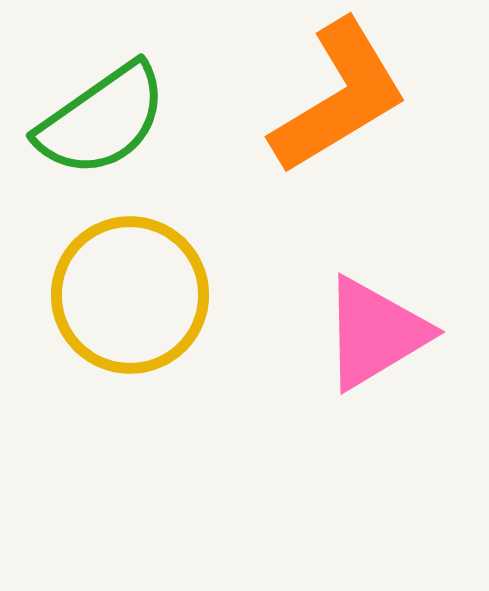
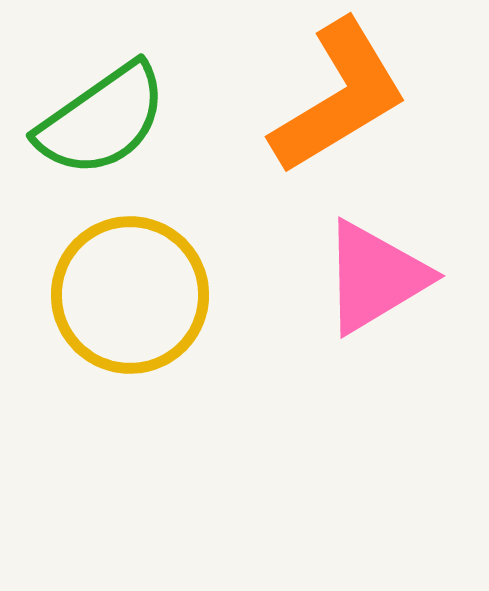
pink triangle: moved 56 px up
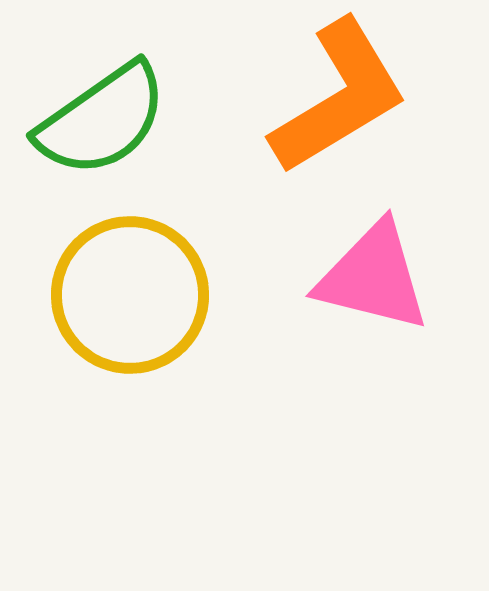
pink triangle: moved 2 px left; rotated 45 degrees clockwise
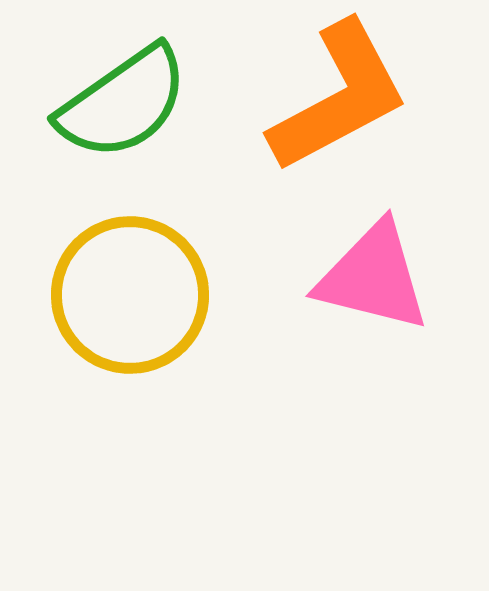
orange L-shape: rotated 3 degrees clockwise
green semicircle: moved 21 px right, 17 px up
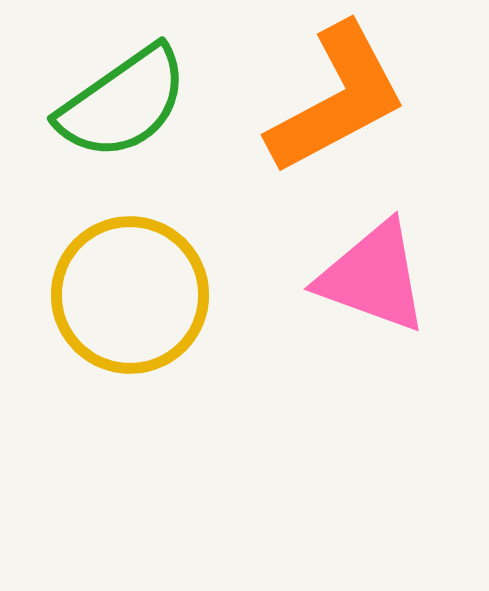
orange L-shape: moved 2 px left, 2 px down
pink triangle: rotated 6 degrees clockwise
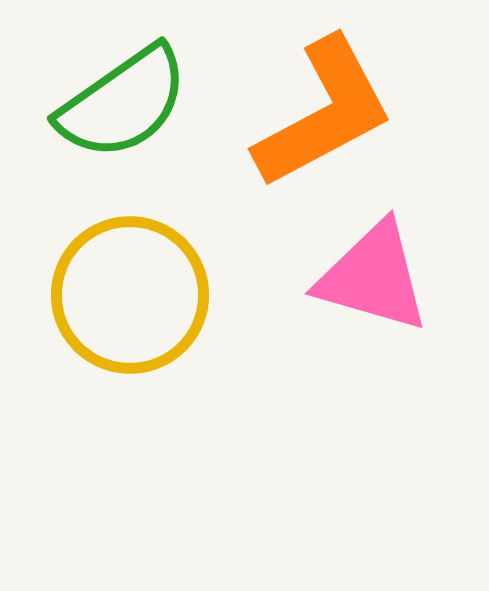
orange L-shape: moved 13 px left, 14 px down
pink triangle: rotated 4 degrees counterclockwise
